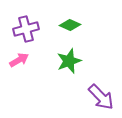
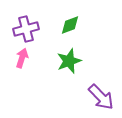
green diamond: rotated 45 degrees counterclockwise
pink arrow: moved 3 px right, 2 px up; rotated 42 degrees counterclockwise
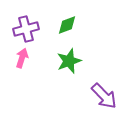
green diamond: moved 3 px left
purple arrow: moved 3 px right, 1 px up
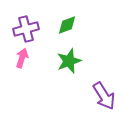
purple arrow: rotated 12 degrees clockwise
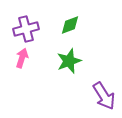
green diamond: moved 3 px right
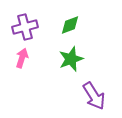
purple cross: moved 1 px left, 2 px up
green star: moved 2 px right, 2 px up
purple arrow: moved 10 px left
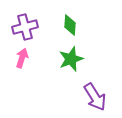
green diamond: rotated 65 degrees counterclockwise
purple arrow: moved 1 px right, 1 px down
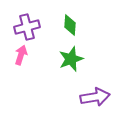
purple cross: moved 2 px right
pink arrow: moved 1 px left, 3 px up
purple arrow: rotated 68 degrees counterclockwise
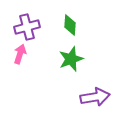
pink arrow: moved 1 px left, 1 px up
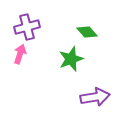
green diamond: moved 17 px right, 7 px down; rotated 45 degrees counterclockwise
